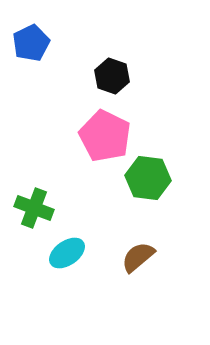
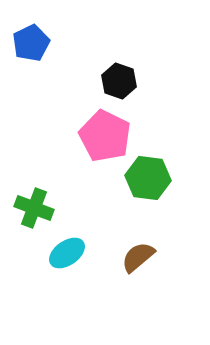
black hexagon: moved 7 px right, 5 px down
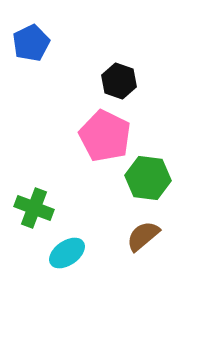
brown semicircle: moved 5 px right, 21 px up
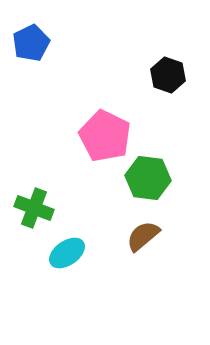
black hexagon: moved 49 px right, 6 px up
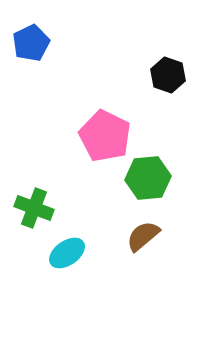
green hexagon: rotated 12 degrees counterclockwise
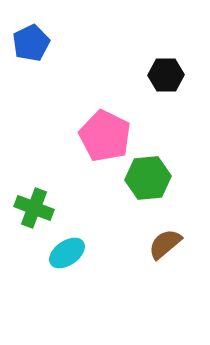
black hexagon: moved 2 px left; rotated 20 degrees counterclockwise
brown semicircle: moved 22 px right, 8 px down
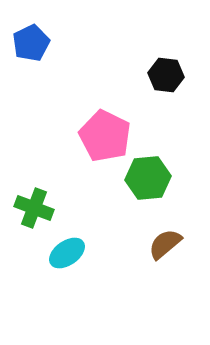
black hexagon: rotated 8 degrees clockwise
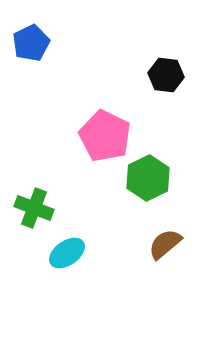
green hexagon: rotated 21 degrees counterclockwise
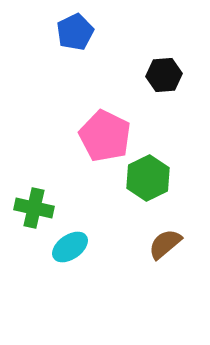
blue pentagon: moved 44 px right, 11 px up
black hexagon: moved 2 px left; rotated 12 degrees counterclockwise
green cross: rotated 9 degrees counterclockwise
cyan ellipse: moved 3 px right, 6 px up
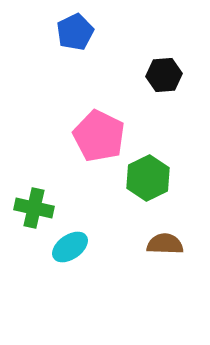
pink pentagon: moved 6 px left
brown semicircle: rotated 42 degrees clockwise
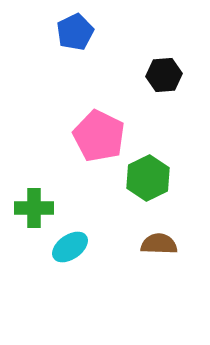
green cross: rotated 12 degrees counterclockwise
brown semicircle: moved 6 px left
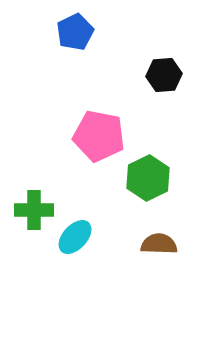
pink pentagon: rotated 15 degrees counterclockwise
green cross: moved 2 px down
cyan ellipse: moved 5 px right, 10 px up; rotated 12 degrees counterclockwise
